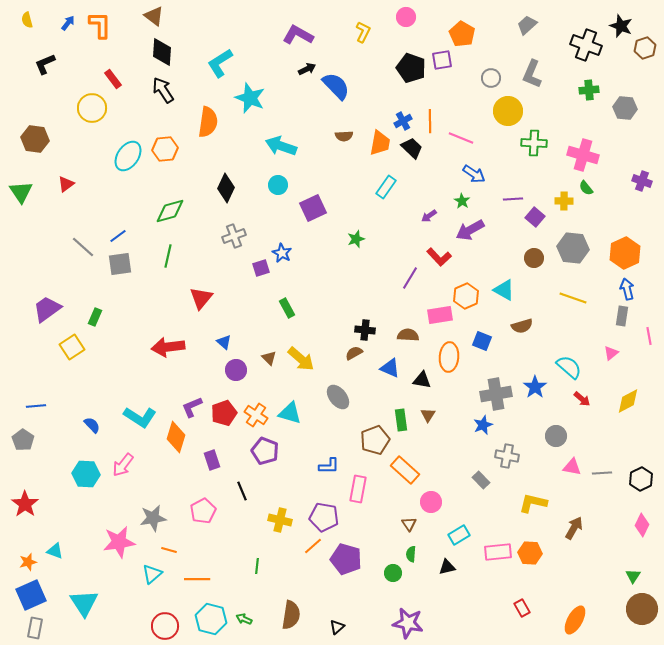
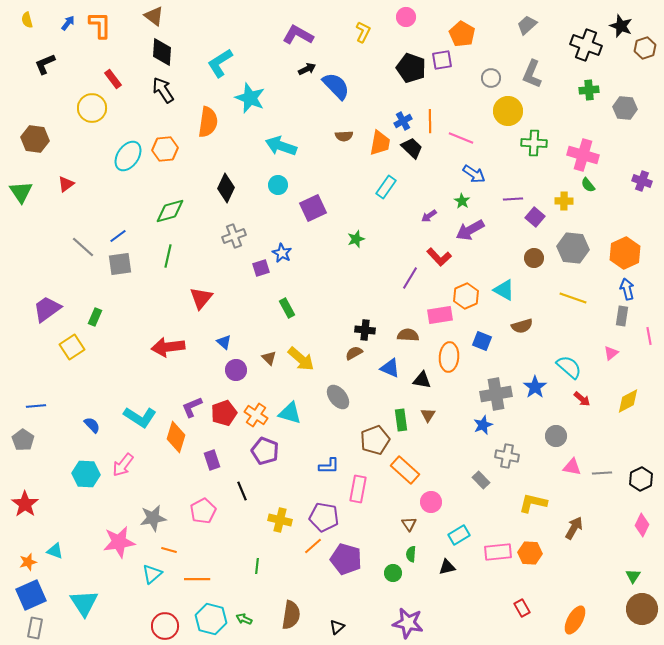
green semicircle at (586, 188): moved 2 px right, 3 px up
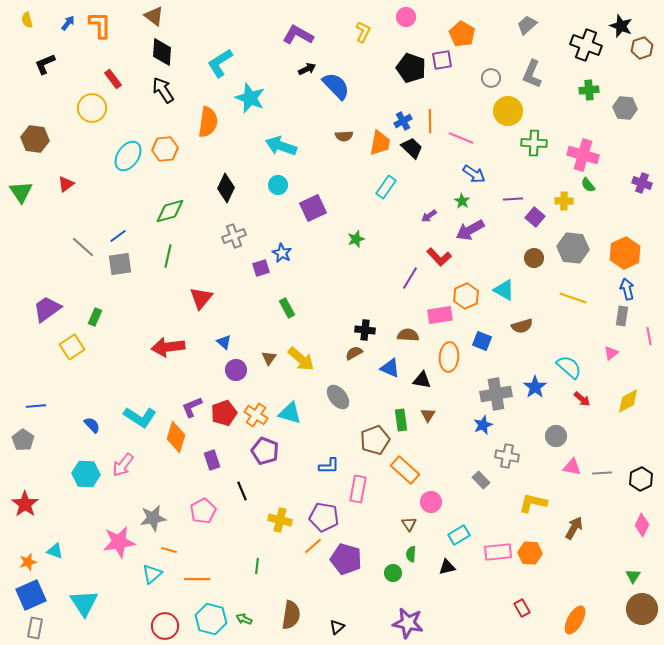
brown hexagon at (645, 48): moved 3 px left
purple cross at (642, 181): moved 2 px down
brown triangle at (269, 358): rotated 21 degrees clockwise
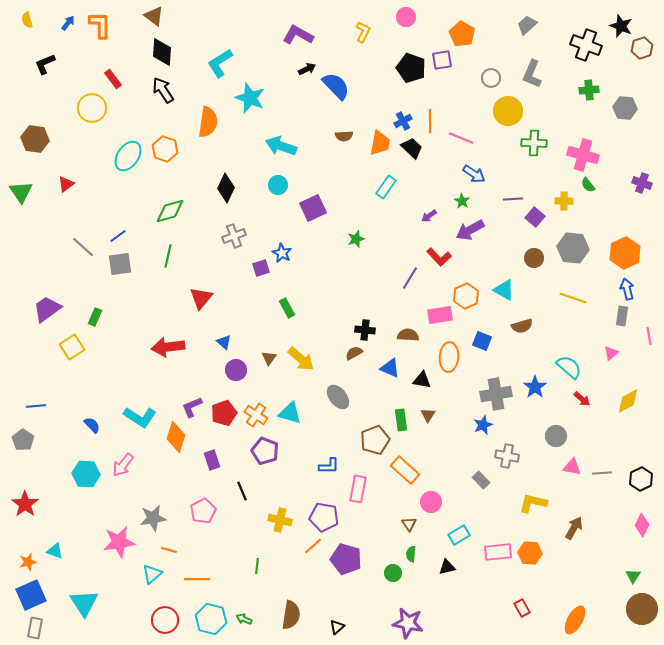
orange hexagon at (165, 149): rotated 25 degrees clockwise
red circle at (165, 626): moved 6 px up
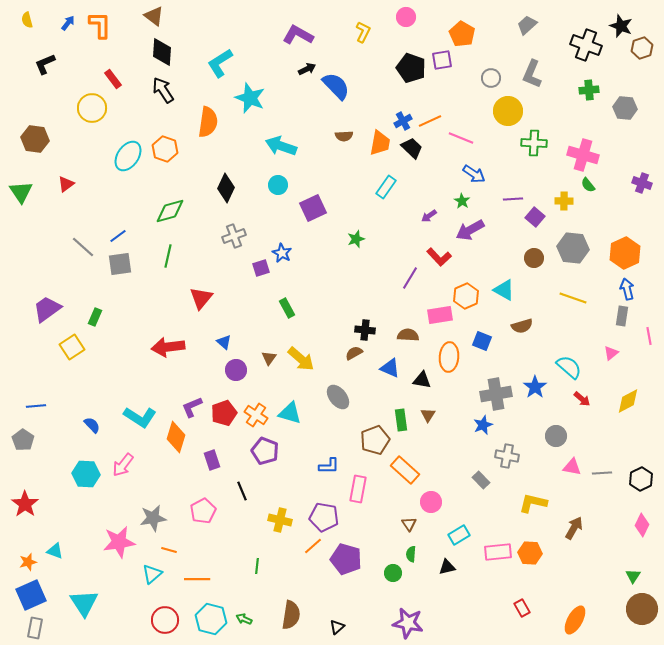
orange line at (430, 121): rotated 65 degrees clockwise
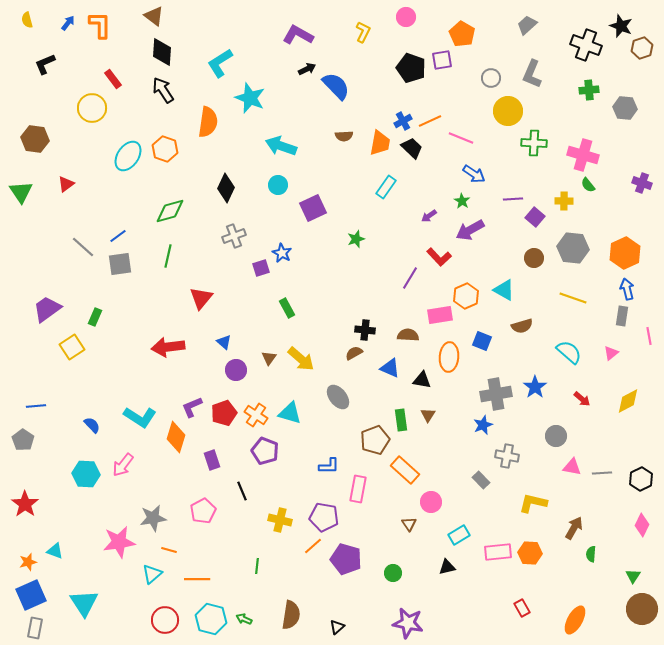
cyan semicircle at (569, 367): moved 15 px up
green semicircle at (411, 554): moved 180 px right
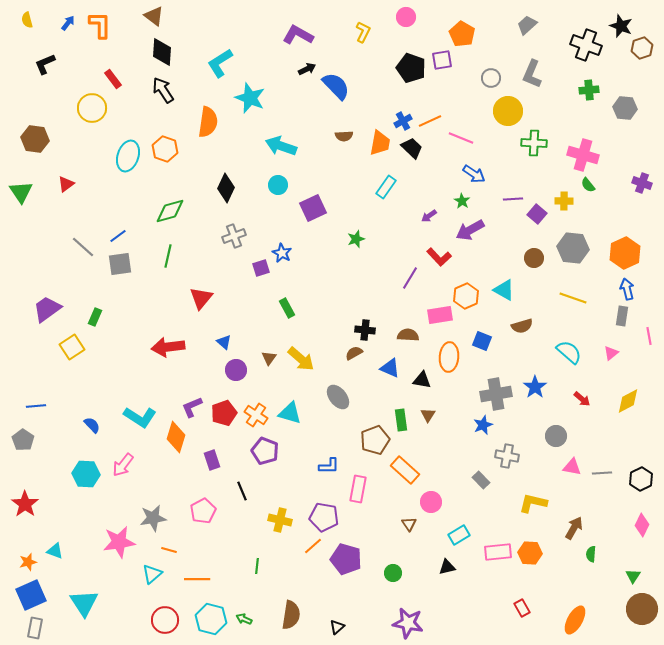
cyan ellipse at (128, 156): rotated 16 degrees counterclockwise
purple square at (535, 217): moved 2 px right, 3 px up
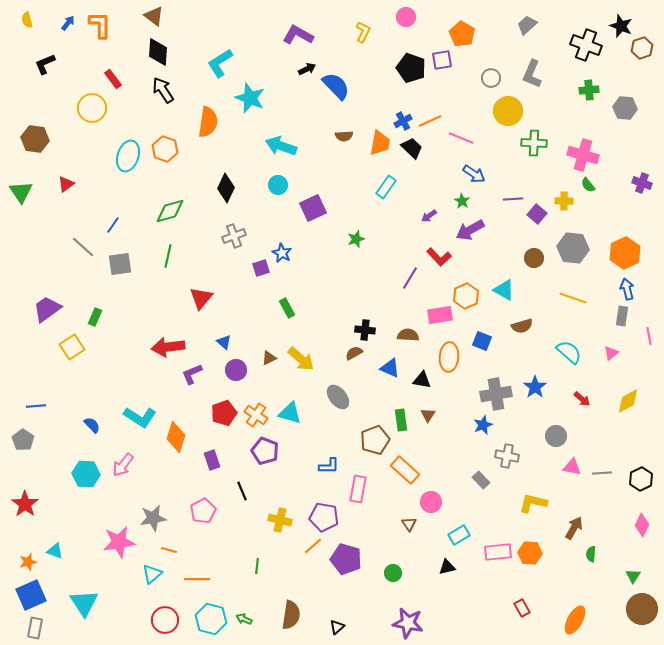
black diamond at (162, 52): moved 4 px left
blue line at (118, 236): moved 5 px left, 11 px up; rotated 18 degrees counterclockwise
brown triangle at (269, 358): rotated 28 degrees clockwise
purple L-shape at (192, 407): moved 33 px up
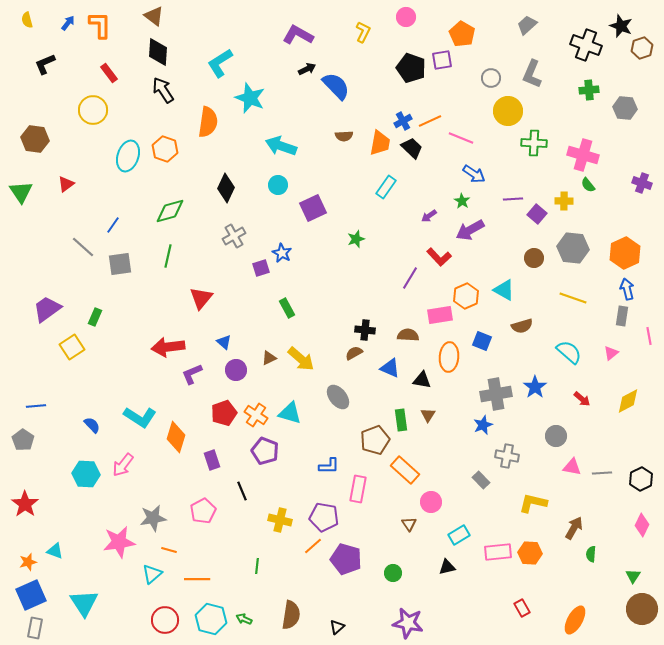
red rectangle at (113, 79): moved 4 px left, 6 px up
yellow circle at (92, 108): moved 1 px right, 2 px down
gray cross at (234, 236): rotated 10 degrees counterclockwise
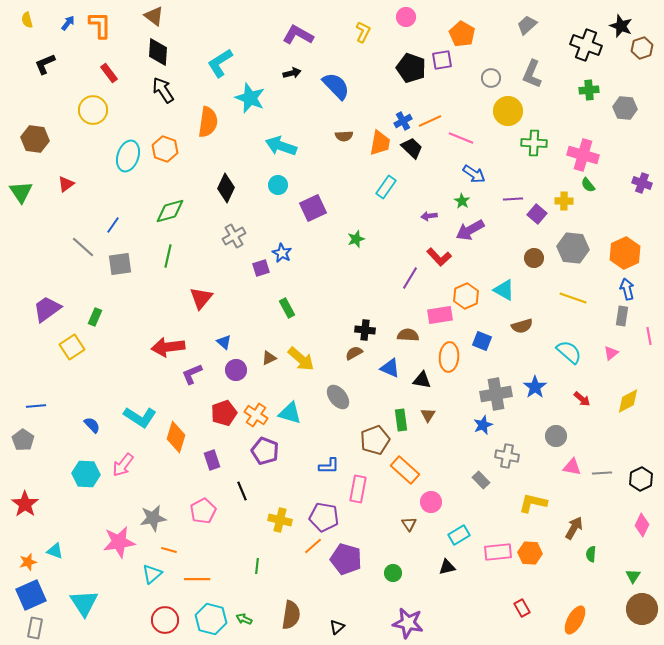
black arrow at (307, 69): moved 15 px left, 4 px down; rotated 12 degrees clockwise
purple arrow at (429, 216): rotated 28 degrees clockwise
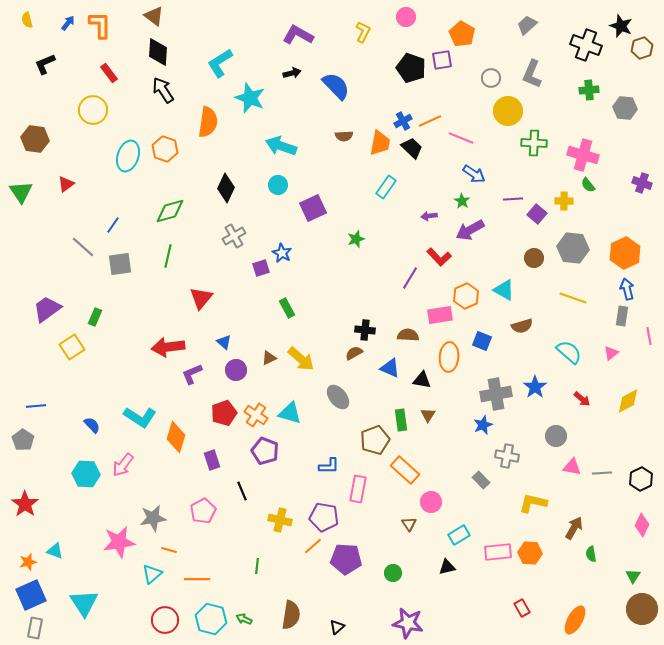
green semicircle at (591, 554): rotated 14 degrees counterclockwise
purple pentagon at (346, 559): rotated 12 degrees counterclockwise
